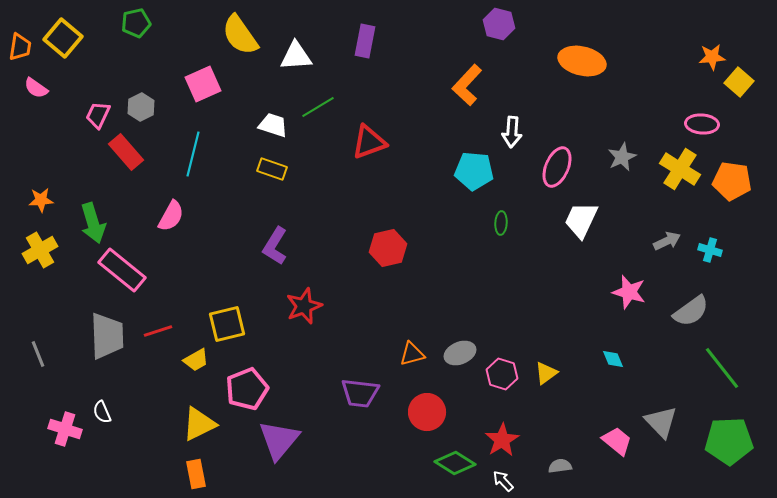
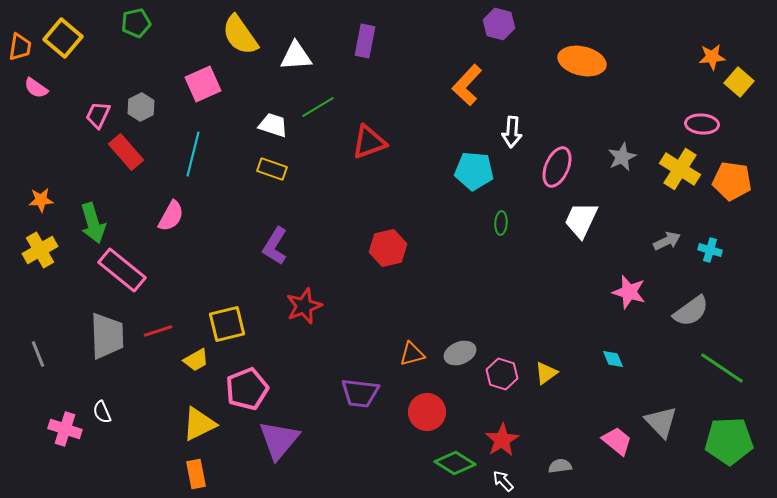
green line at (722, 368): rotated 18 degrees counterclockwise
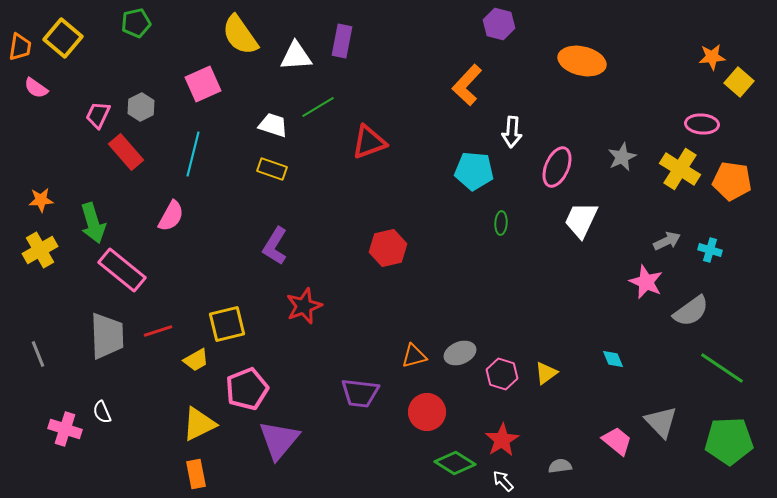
purple rectangle at (365, 41): moved 23 px left
pink star at (629, 292): moved 17 px right, 10 px up; rotated 8 degrees clockwise
orange triangle at (412, 354): moved 2 px right, 2 px down
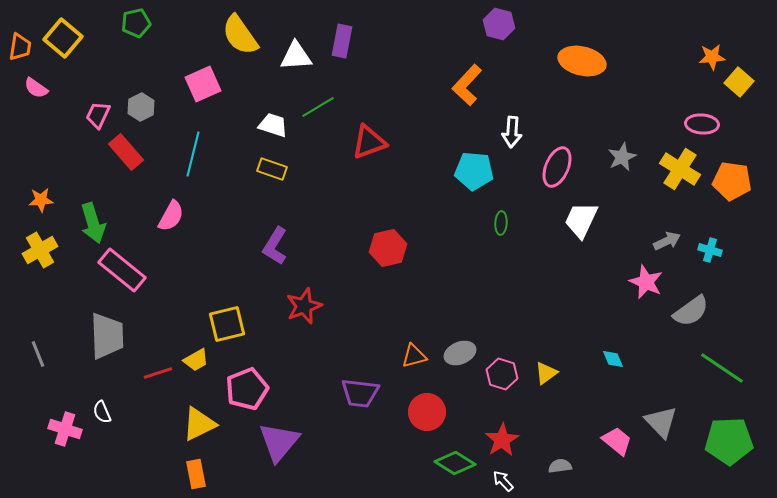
red line at (158, 331): moved 42 px down
purple triangle at (279, 440): moved 2 px down
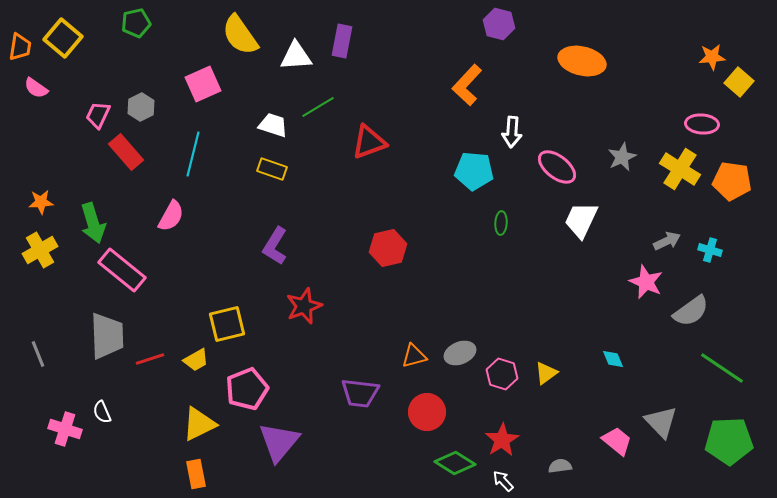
pink ellipse at (557, 167): rotated 75 degrees counterclockwise
orange star at (41, 200): moved 2 px down
red line at (158, 373): moved 8 px left, 14 px up
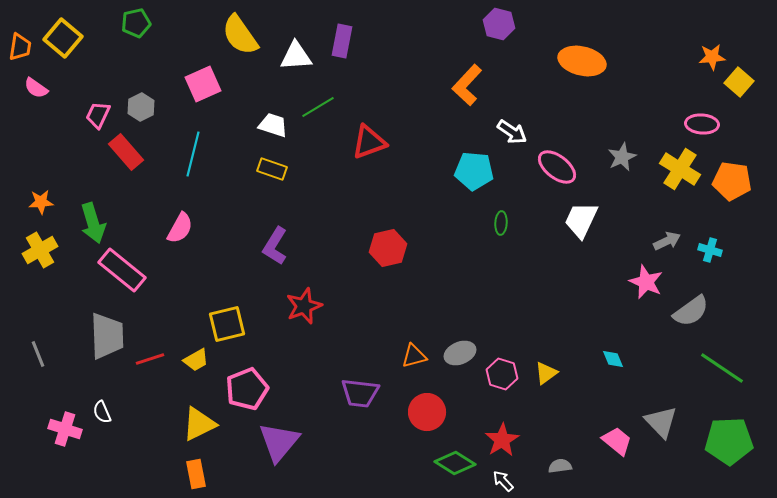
white arrow at (512, 132): rotated 60 degrees counterclockwise
pink semicircle at (171, 216): moved 9 px right, 12 px down
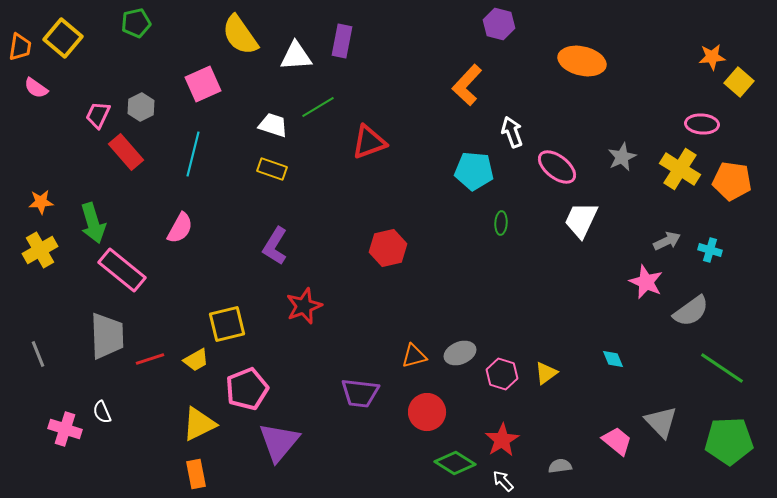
white arrow at (512, 132): rotated 144 degrees counterclockwise
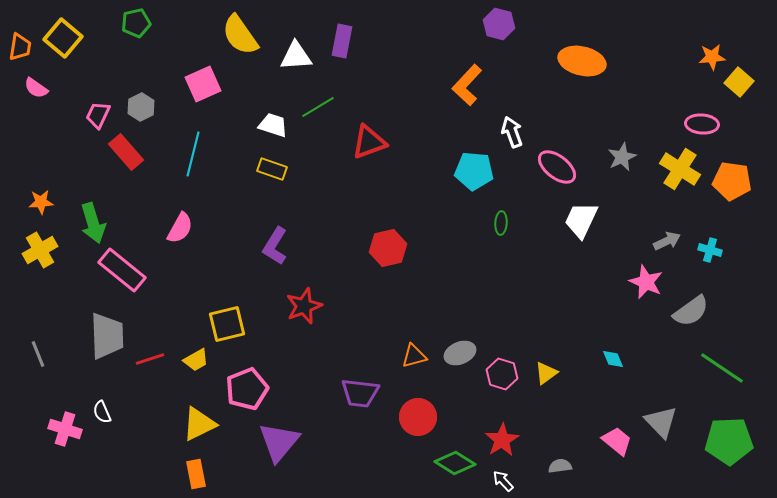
red circle at (427, 412): moved 9 px left, 5 px down
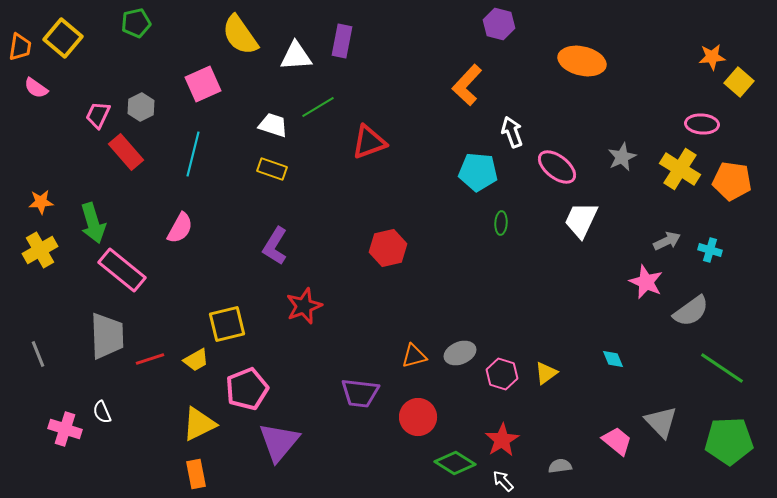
cyan pentagon at (474, 171): moved 4 px right, 1 px down
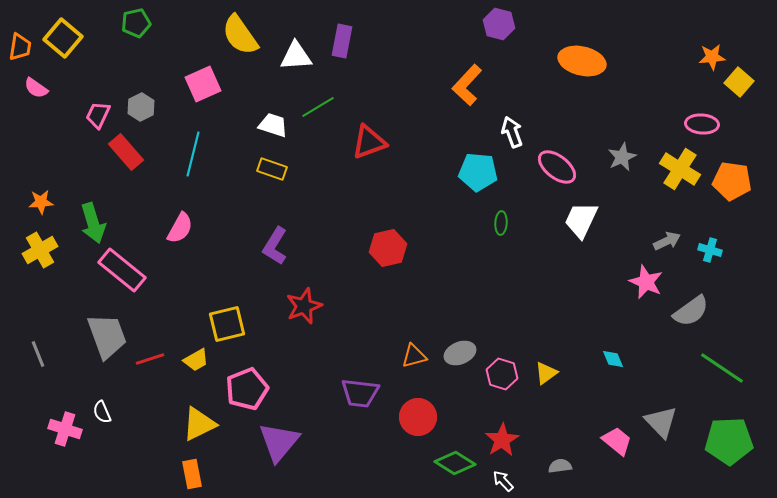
gray trapezoid at (107, 336): rotated 18 degrees counterclockwise
orange rectangle at (196, 474): moved 4 px left
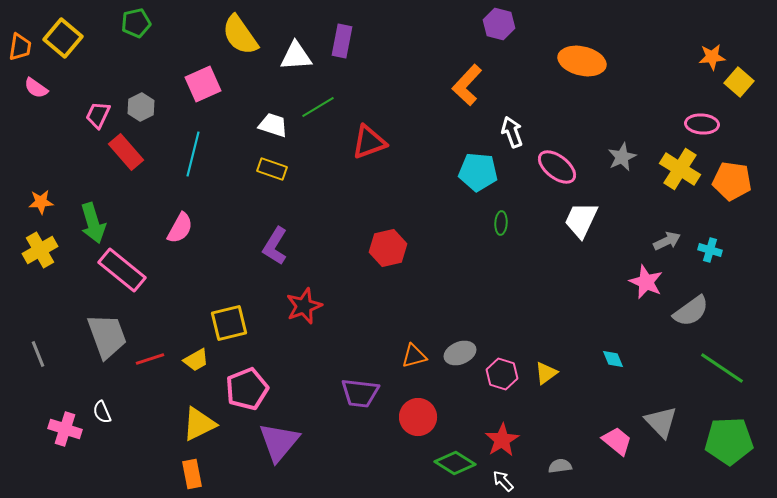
yellow square at (227, 324): moved 2 px right, 1 px up
